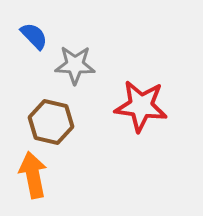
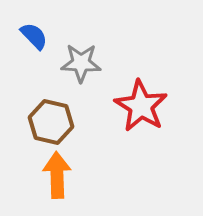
gray star: moved 6 px right, 2 px up
red star: rotated 24 degrees clockwise
orange arrow: moved 24 px right; rotated 9 degrees clockwise
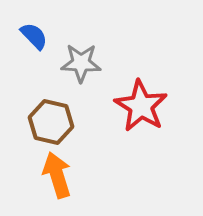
orange arrow: rotated 15 degrees counterclockwise
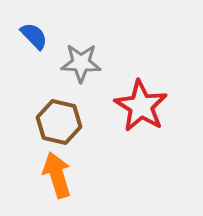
brown hexagon: moved 8 px right
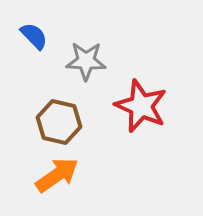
gray star: moved 5 px right, 2 px up
red star: rotated 8 degrees counterclockwise
orange arrow: rotated 72 degrees clockwise
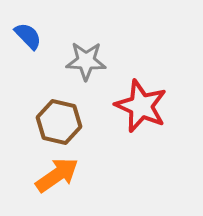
blue semicircle: moved 6 px left
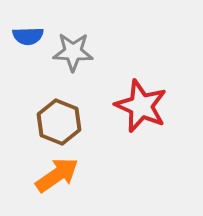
blue semicircle: rotated 132 degrees clockwise
gray star: moved 13 px left, 9 px up
brown hexagon: rotated 9 degrees clockwise
